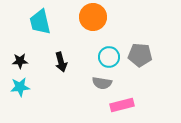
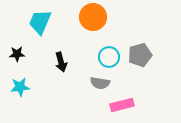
cyan trapezoid: rotated 36 degrees clockwise
gray pentagon: rotated 20 degrees counterclockwise
black star: moved 3 px left, 7 px up
gray semicircle: moved 2 px left
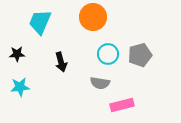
cyan circle: moved 1 px left, 3 px up
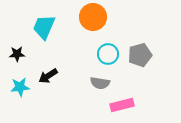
cyan trapezoid: moved 4 px right, 5 px down
black arrow: moved 13 px left, 14 px down; rotated 72 degrees clockwise
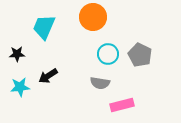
gray pentagon: rotated 30 degrees counterclockwise
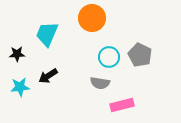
orange circle: moved 1 px left, 1 px down
cyan trapezoid: moved 3 px right, 7 px down
cyan circle: moved 1 px right, 3 px down
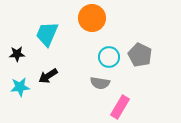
pink rectangle: moved 2 px left, 2 px down; rotated 45 degrees counterclockwise
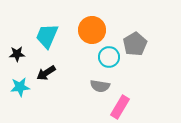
orange circle: moved 12 px down
cyan trapezoid: moved 2 px down
gray pentagon: moved 5 px left, 11 px up; rotated 15 degrees clockwise
black arrow: moved 2 px left, 3 px up
gray semicircle: moved 3 px down
